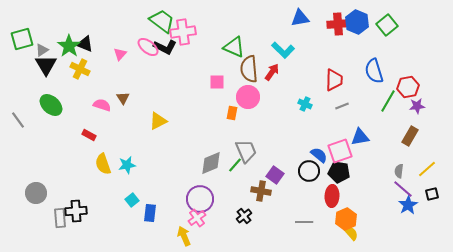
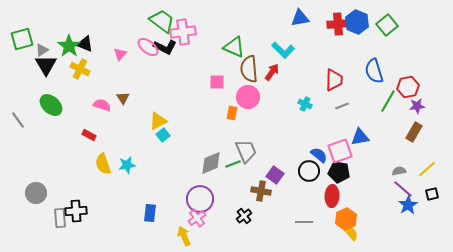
brown rectangle at (410, 136): moved 4 px right, 4 px up
green line at (235, 165): moved 2 px left, 1 px up; rotated 28 degrees clockwise
gray semicircle at (399, 171): rotated 72 degrees clockwise
cyan square at (132, 200): moved 31 px right, 65 px up
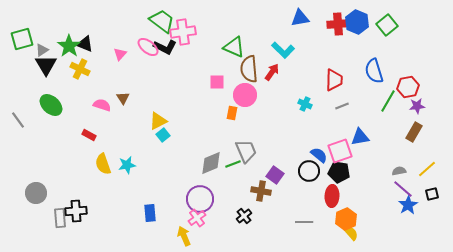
pink circle at (248, 97): moved 3 px left, 2 px up
blue rectangle at (150, 213): rotated 12 degrees counterclockwise
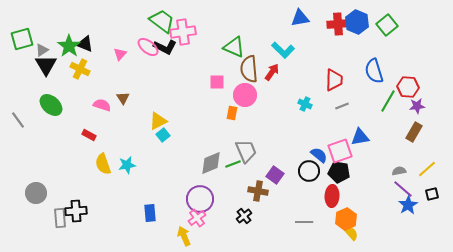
red hexagon at (408, 87): rotated 15 degrees clockwise
brown cross at (261, 191): moved 3 px left
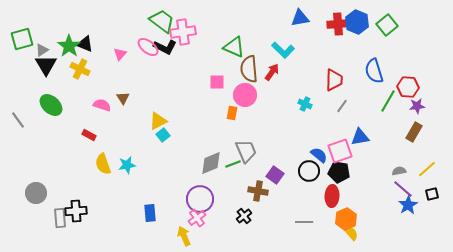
gray line at (342, 106): rotated 32 degrees counterclockwise
